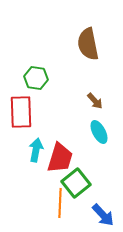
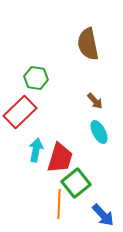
red rectangle: moved 1 px left; rotated 48 degrees clockwise
orange line: moved 1 px left, 1 px down
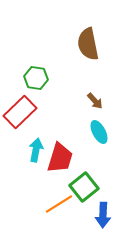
green square: moved 8 px right, 4 px down
orange line: rotated 56 degrees clockwise
blue arrow: rotated 45 degrees clockwise
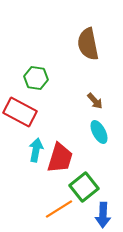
red rectangle: rotated 72 degrees clockwise
orange line: moved 5 px down
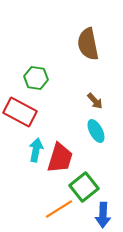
cyan ellipse: moved 3 px left, 1 px up
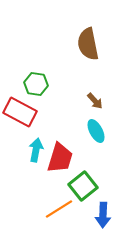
green hexagon: moved 6 px down
green square: moved 1 px left, 1 px up
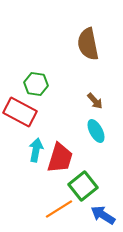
blue arrow: rotated 120 degrees clockwise
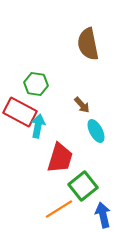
brown arrow: moved 13 px left, 4 px down
cyan arrow: moved 2 px right, 24 px up
blue arrow: rotated 45 degrees clockwise
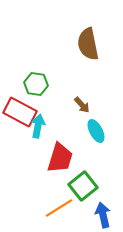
orange line: moved 1 px up
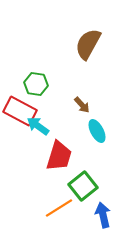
brown semicircle: rotated 40 degrees clockwise
red rectangle: moved 1 px up
cyan arrow: rotated 65 degrees counterclockwise
cyan ellipse: moved 1 px right
red trapezoid: moved 1 px left, 2 px up
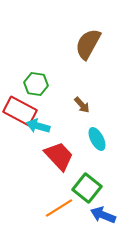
cyan arrow: rotated 20 degrees counterclockwise
cyan ellipse: moved 8 px down
red trapezoid: rotated 60 degrees counterclockwise
green square: moved 4 px right, 2 px down; rotated 12 degrees counterclockwise
blue arrow: rotated 55 degrees counterclockwise
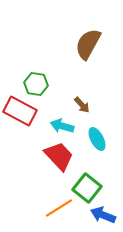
cyan arrow: moved 24 px right
